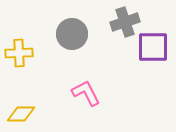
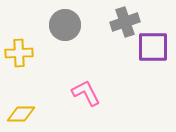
gray circle: moved 7 px left, 9 px up
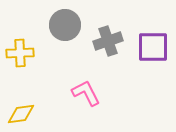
gray cross: moved 17 px left, 19 px down
yellow cross: moved 1 px right
yellow diamond: rotated 8 degrees counterclockwise
